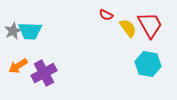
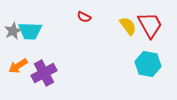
red semicircle: moved 22 px left, 2 px down
yellow semicircle: moved 2 px up
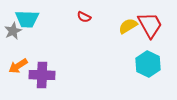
yellow semicircle: rotated 84 degrees counterclockwise
cyan trapezoid: moved 3 px left, 12 px up
cyan hexagon: rotated 15 degrees clockwise
purple cross: moved 2 px left, 2 px down; rotated 30 degrees clockwise
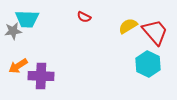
red trapezoid: moved 5 px right, 7 px down; rotated 12 degrees counterclockwise
gray star: rotated 18 degrees clockwise
purple cross: moved 1 px left, 1 px down
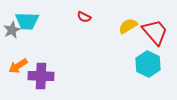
cyan trapezoid: moved 2 px down
gray star: moved 1 px left, 1 px up; rotated 18 degrees counterclockwise
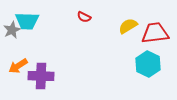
red trapezoid: moved 1 px down; rotated 56 degrees counterclockwise
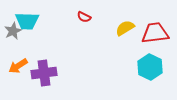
yellow semicircle: moved 3 px left, 2 px down
gray star: moved 1 px right, 1 px down
cyan hexagon: moved 2 px right, 3 px down
purple cross: moved 3 px right, 3 px up; rotated 10 degrees counterclockwise
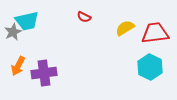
cyan trapezoid: rotated 15 degrees counterclockwise
gray star: moved 1 px down
orange arrow: rotated 30 degrees counterclockwise
